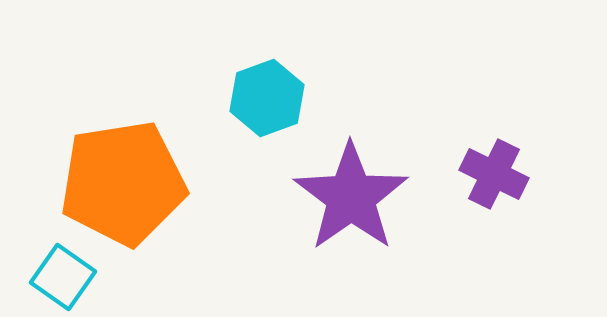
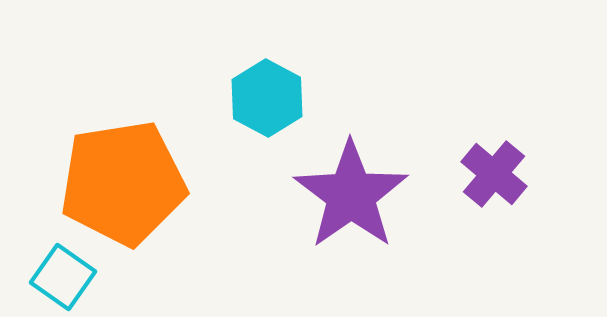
cyan hexagon: rotated 12 degrees counterclockwise
purple cross: rotated 14 degrees clockwise
purple star: moved 2 px up
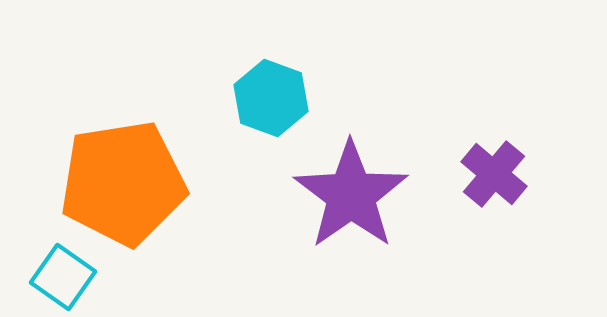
cyan hexagon: moved 4 px right; rotated 8 degrees counterclockwise
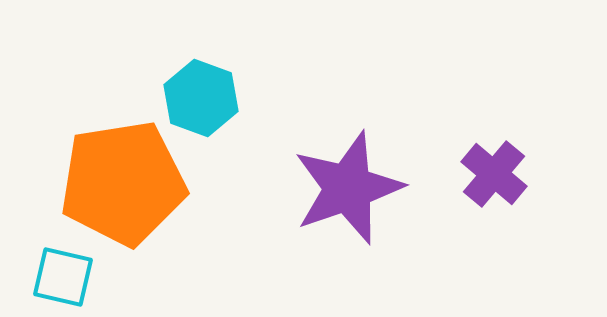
cyan hexagon: moved 70 px left
purple star: moved 3 px left, 7 px up; rotated 16 degrees clockwise
cyan square: rotated 22 degrees counterclockwise
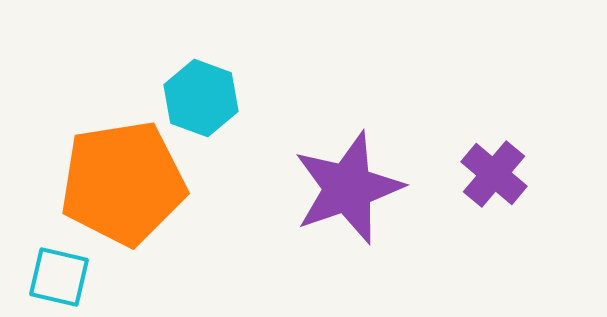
cyan square: moved 4 px left
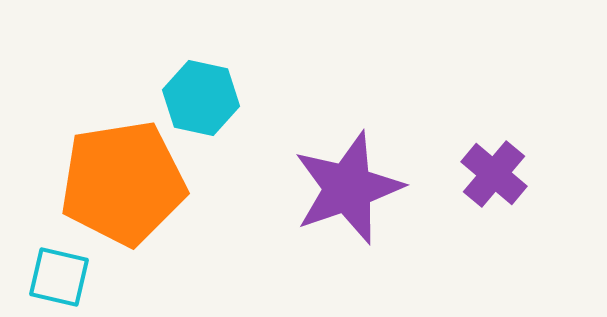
cyan hexagon: rotated 8 degrees counterclockwise
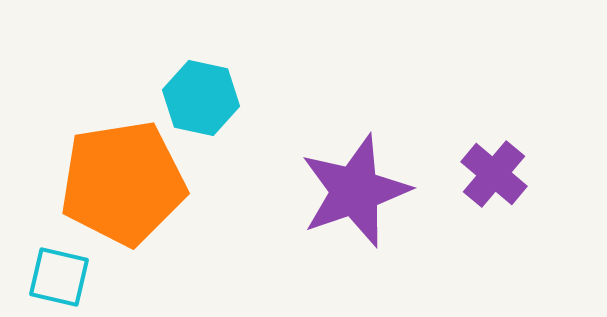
purple star: moved 7 px right, 3 px down
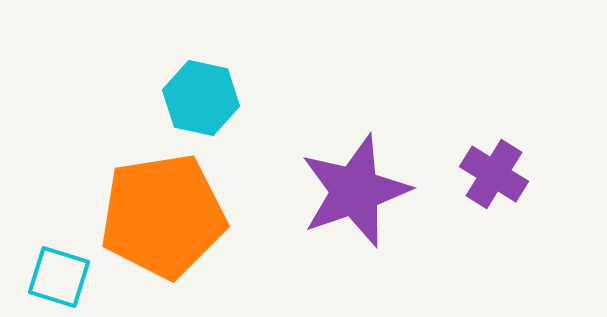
purple cross: rotated 8 degrees counterclockwise
orange pentagon: moved 40 px right, 33 px down
cyan square: rotated 4 degrees clockwise
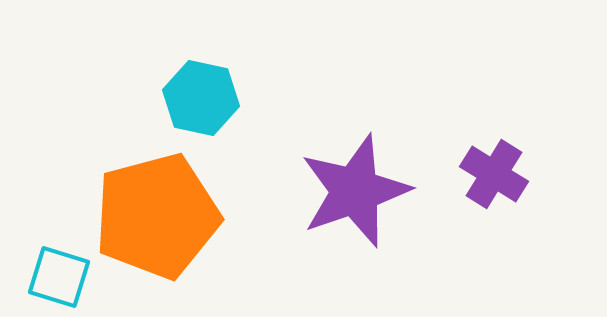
orange pentagon: moved 6 px left; rotated 6 degrees counterclockwise
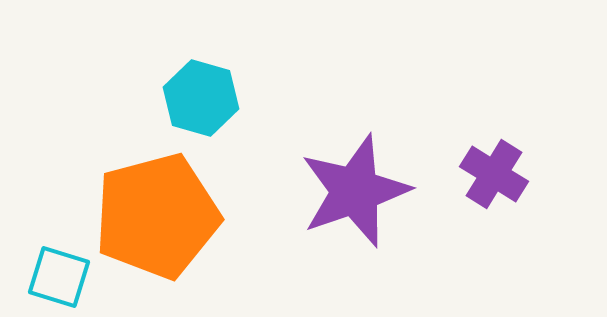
cyan hexagon: rotated 4 degrees clockwise
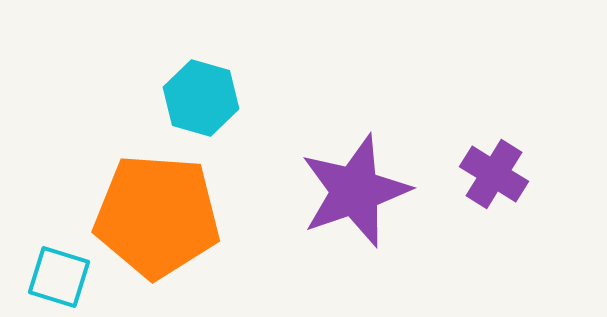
orange pentagon: rotated 19 degrees clockwise
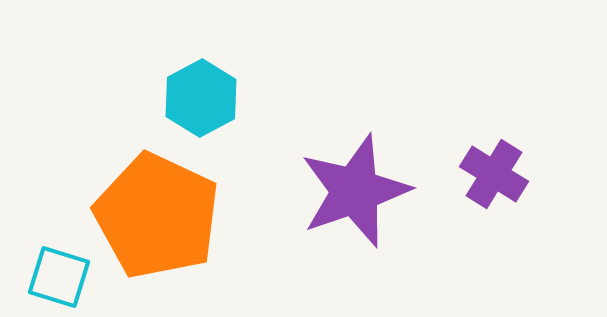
cyan hexagon: rotated 16 degrees clockwise
orange pentagon: rotated 21 degrees clockwise
